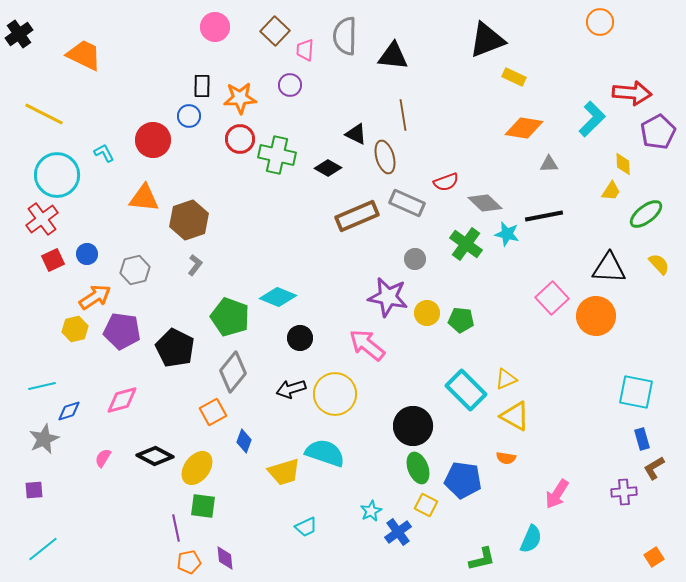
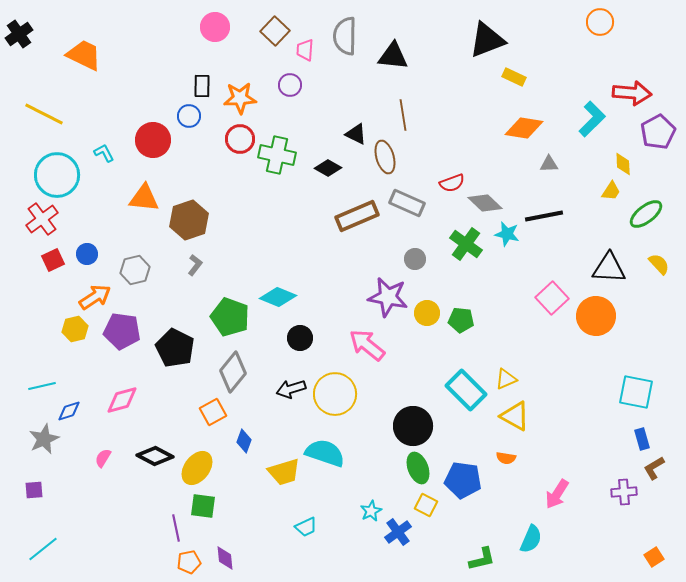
red semicircle at (446, 182): moved 6 px right, 1 px down
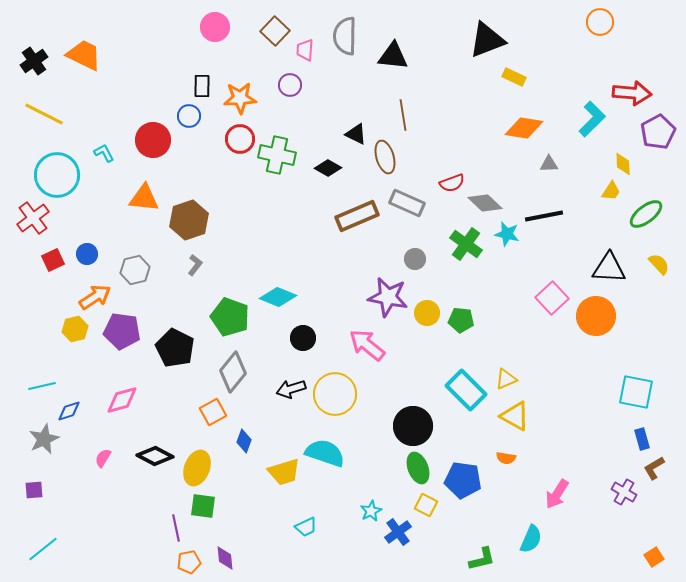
black cross at (19, 34): moved 15 px right, 27 px down
red cross at (42, 219): moved 9 px left, 1 px up
black circle at (300, 338): moved 3 px right
yellow ellipse at (197, 468): rotated 16 degrees counterclockwise
purple cross at (624, 492): rotated 35 degrees clockwise
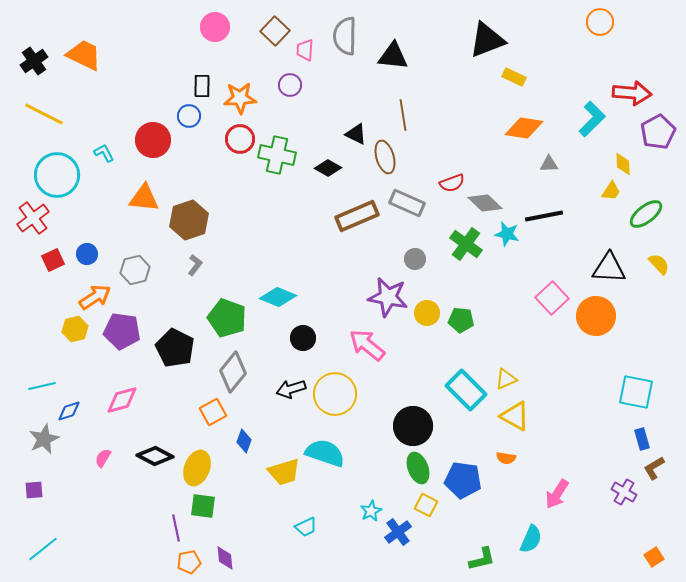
green pentagon at (230, 317): moved 3 px left, 1 px down
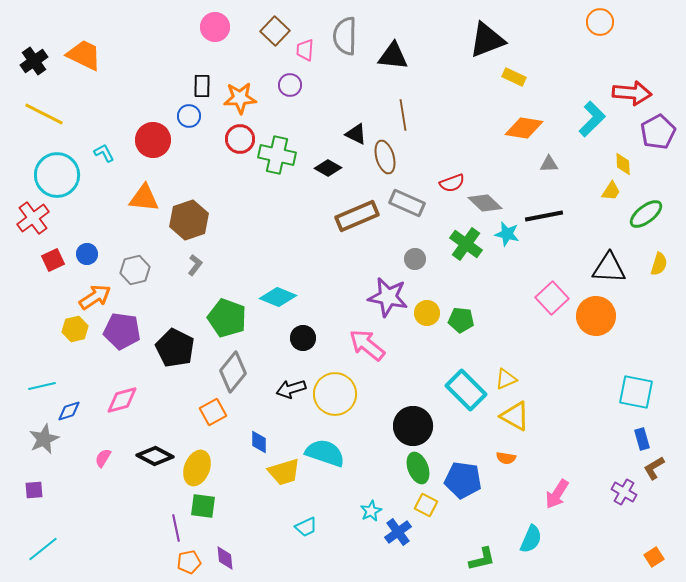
yellow semicircle at (659, 264): rotated 60 degrees clockwise
blue diamond at (244, 441): moved 15 px right, 1 px down; rotated 20 degrees counterclockwise
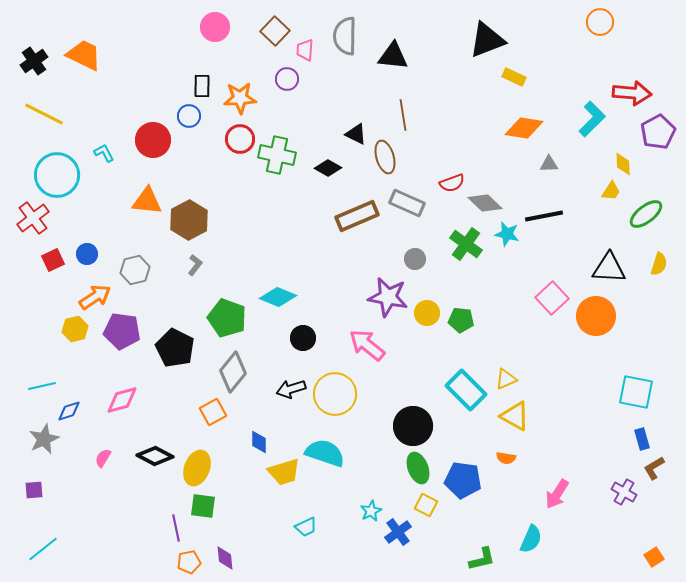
purple circle at (290, 85): moved 3 px left, 6 px up
orange triangle at (144, 198): moved 3 px right, 3 px down
brown hexagon at (189, 220): rotated 9 degrees counterclockwise
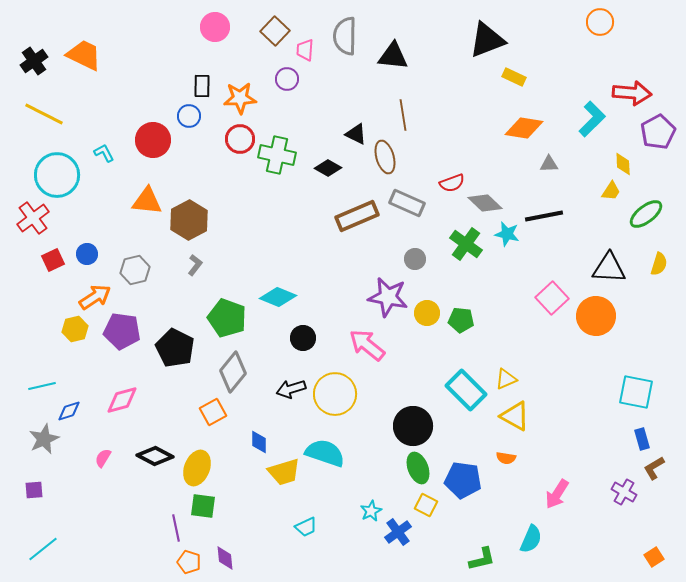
orange pentagon at (189, 562): rotated 30 degrees clockwise
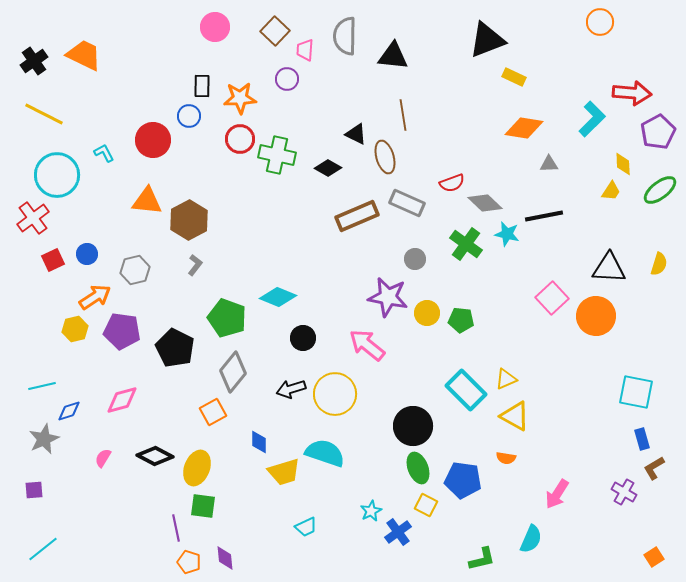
green ellipse at (646, 214): moved 14 px right, 24 px up
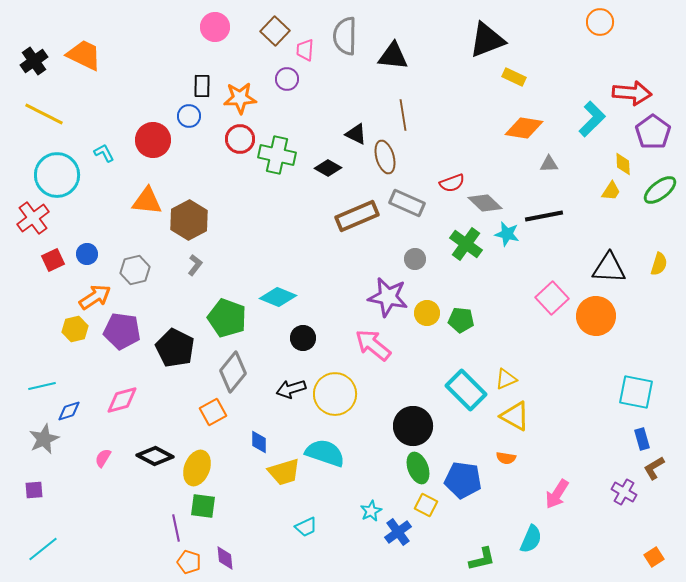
purple pentagon at (658, 132): moved 5 px left; rotated 8 degrees counterclockwise
pink arrow at (367, 345): moved 6 px right
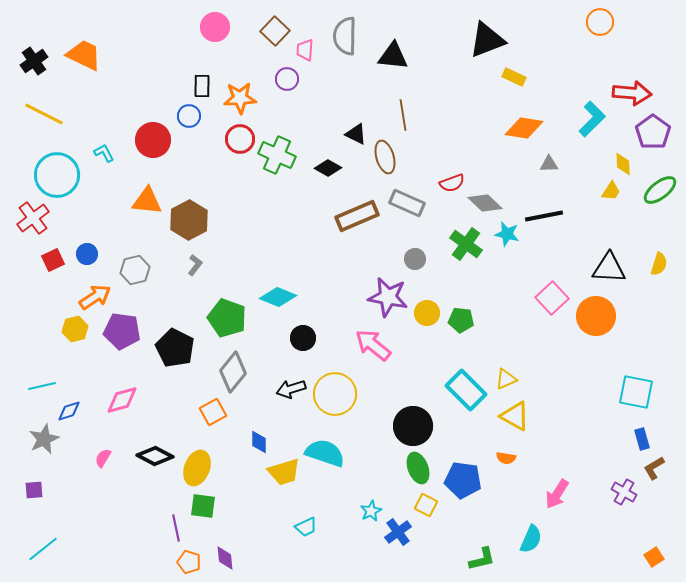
green cross at (277, 155): rotated 12 degrees clockwise
